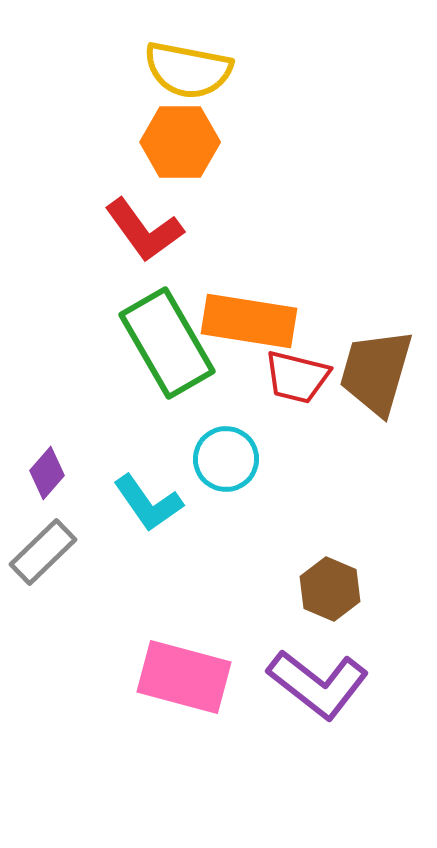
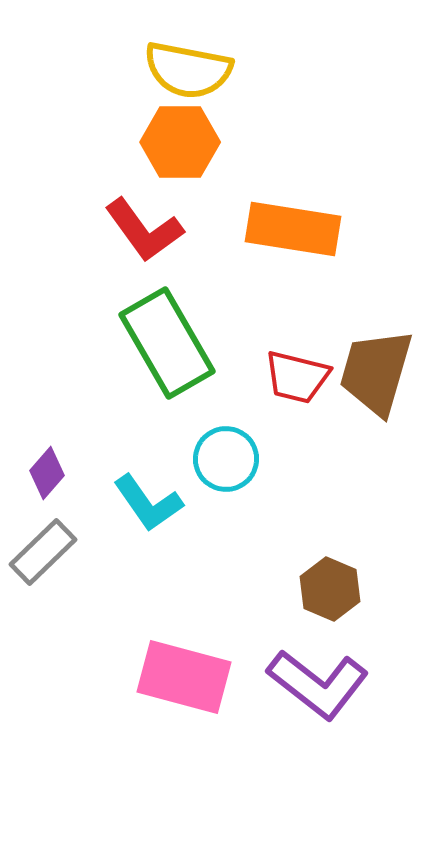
orange rectangle: moved 44 px right, 92 px up
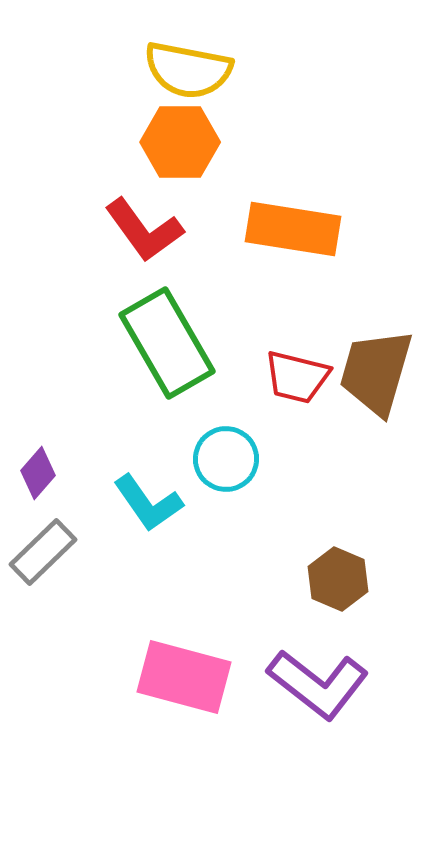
purple diamond: moved 9 px left
brown hexagon: moved 8 px right, 10 px up
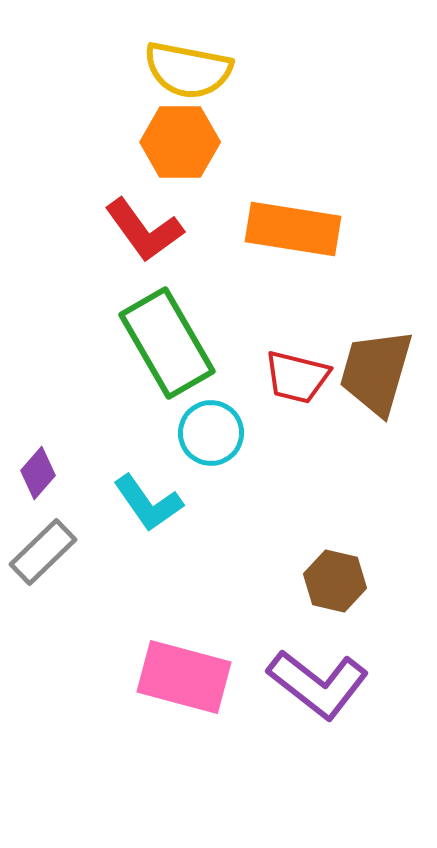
cyan circle: moved 15 px left, 26 px up
brown hexagon: moved 3 px left, 2 px down; rotated 10 degrees counterclockwise
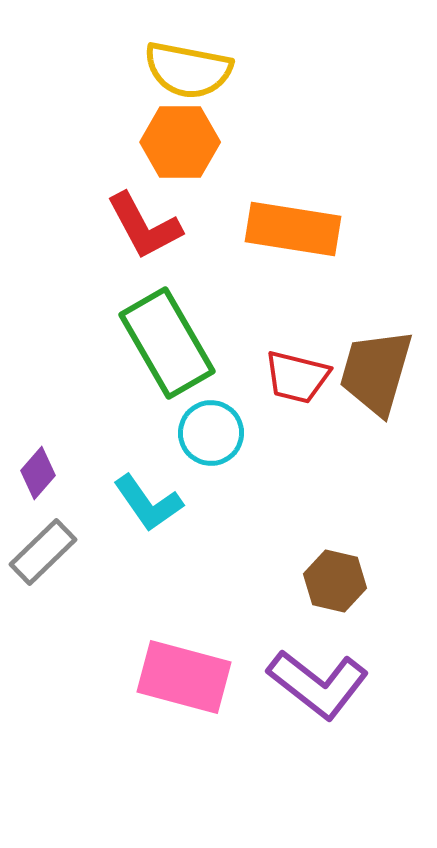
red L-shape: moved 4 px up; rotated 8 degrees clockwise
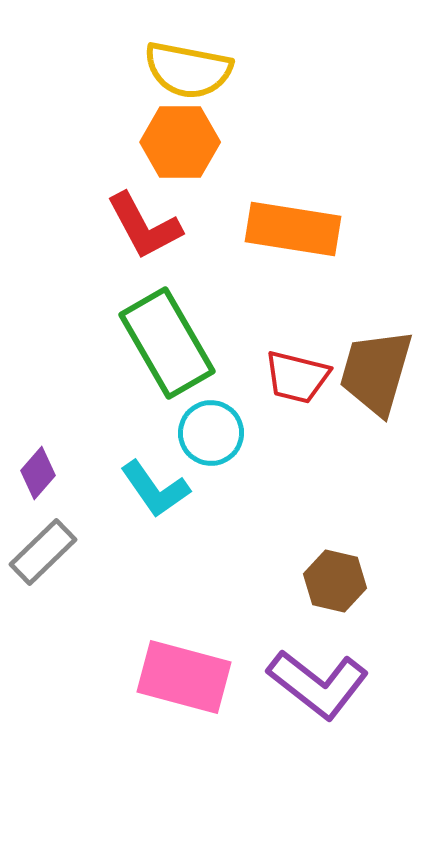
cyan L-shape: moved 7 px right, 14 px up
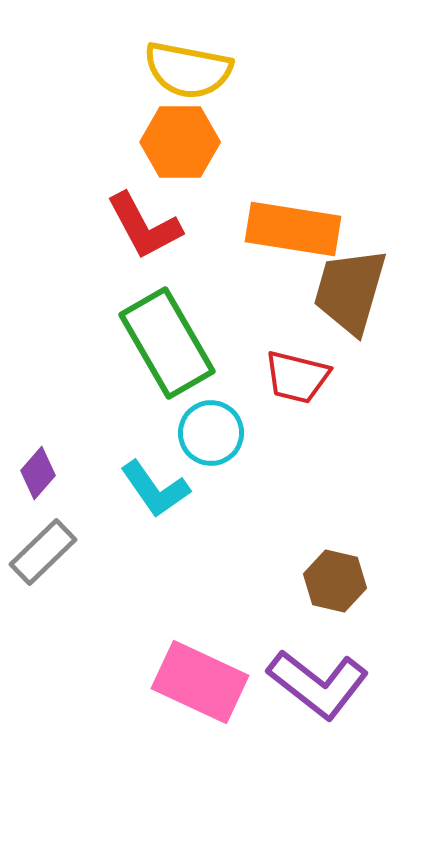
brown trapezoid: moved 26 px left, 81 px up
pink rectangle: moved 16 px right, 5 px down; rotated 10 degrees clockwise
